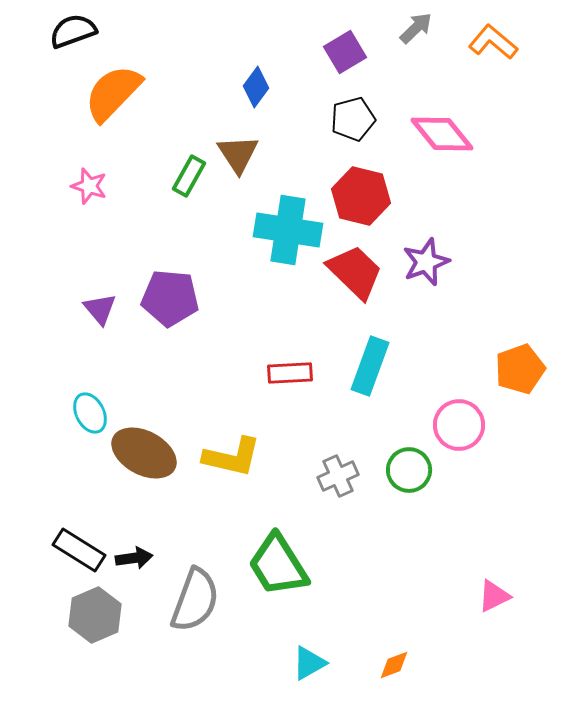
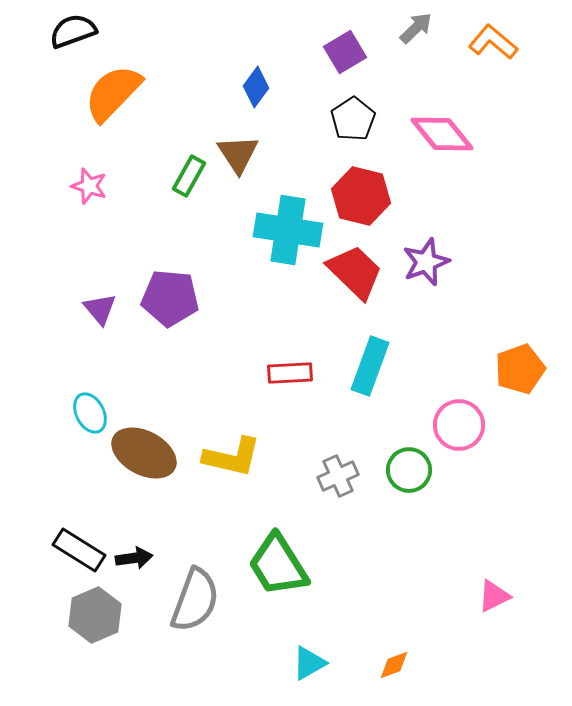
black pentagon: rotated 18 degrees counterclockwise
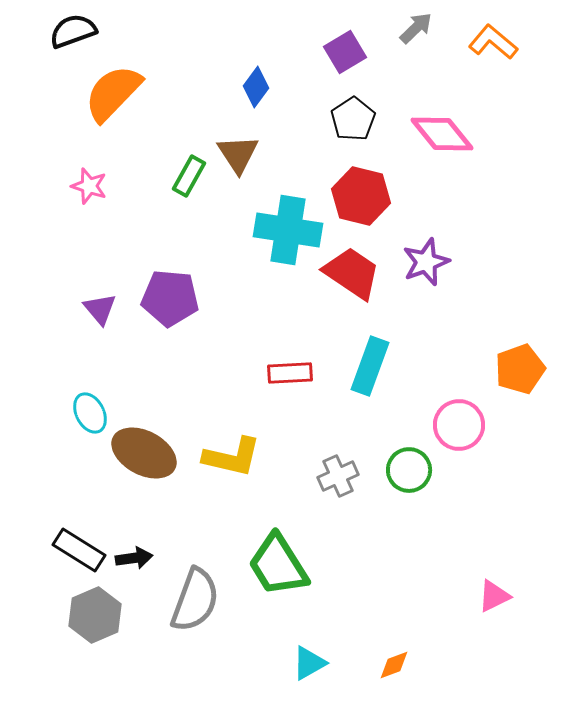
red trapezoid: moved 3 px left, 1 px down; rotated 10 degrees counterclockwise
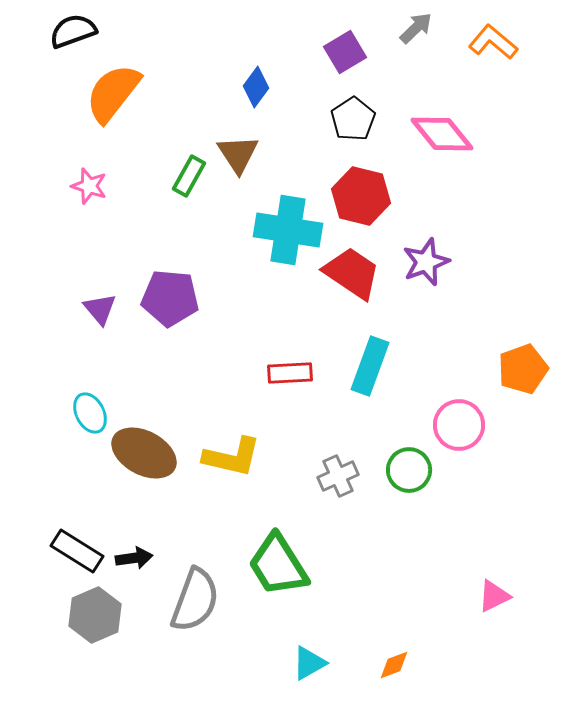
orange semicircle: rotated 6 degrees counterclockwise
orange pentagon: moved 3 px right
black rectangle: moved 2 px left, 1 px down
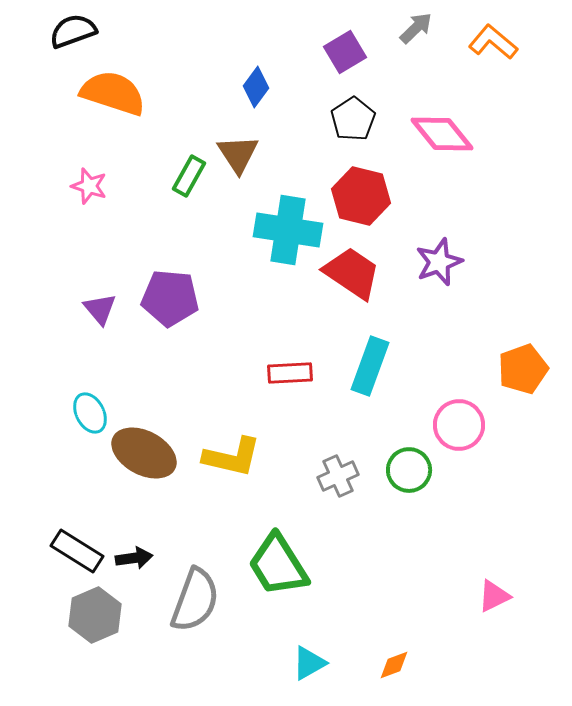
orange semicircle: rotated 70 degrees clockwise
purple star: moved 13 px right
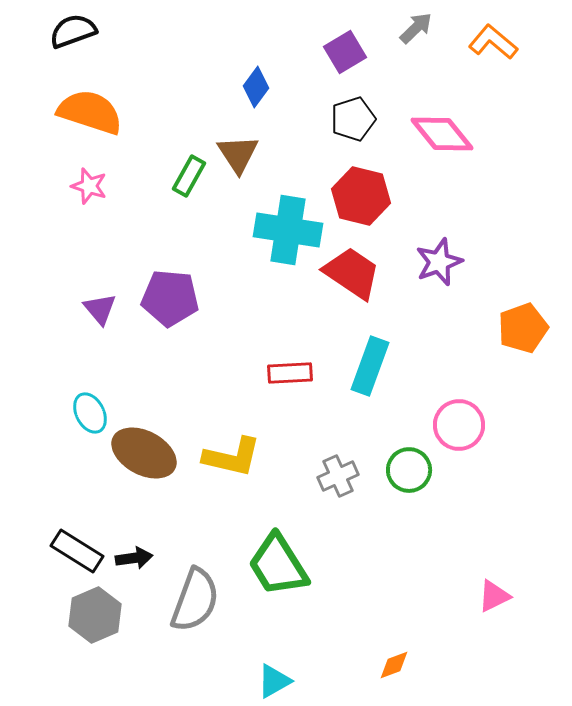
orange semicircle: moved 23 px left, 19 px down
black pentagon: rotated 15 degrees clockwise
orange pentagon: moved 41 px up
cyan triangle: moved 35 px left, 18 px down
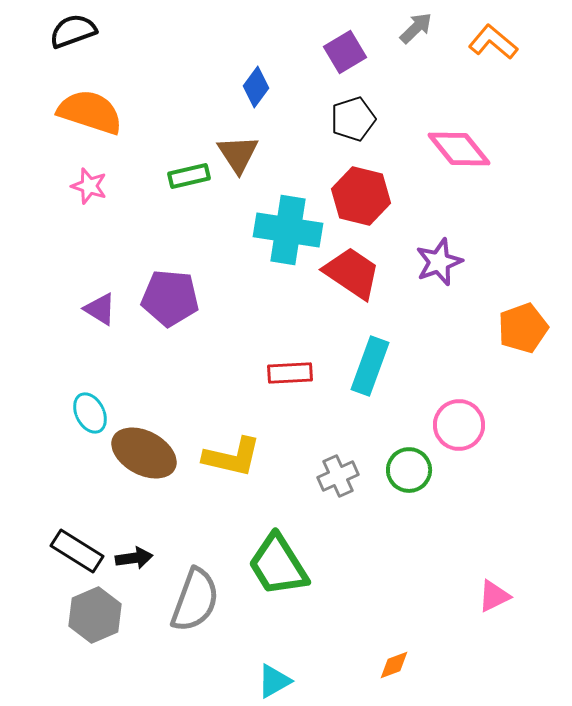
pink diamond: moved 17 px right, 15 px down
green rectangle: rotated 48 degrees clockwise
purple triangle: rotated 18 degrees counterclockwise
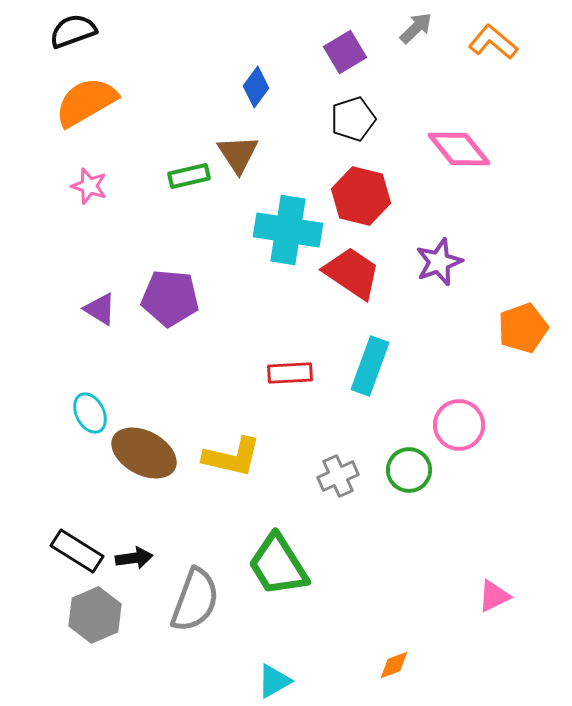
orange semicircle: moved 4 px left, 10 px up; rotated 48 degrees counterclockwise
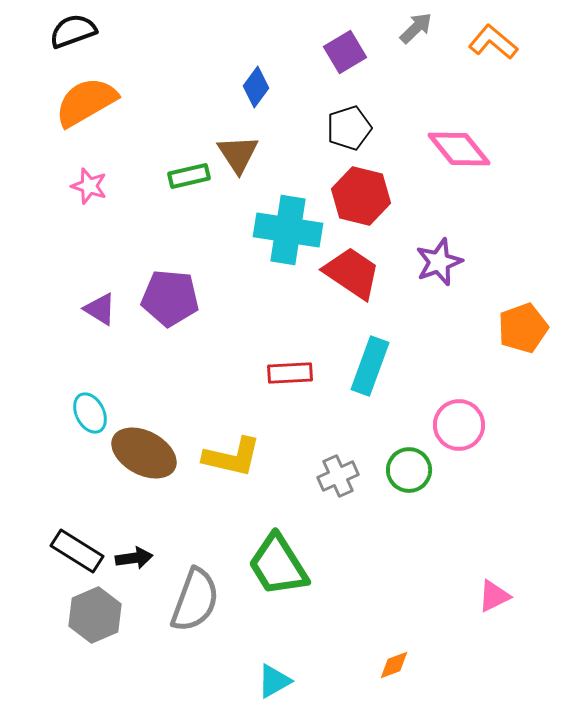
black pentagon: moved 4 px left, 9 px down
